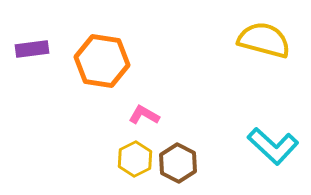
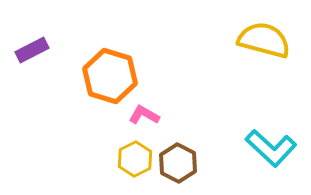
purple rectangle: moved 1 px down; rotated 20 degrees counterclockwise
orange hexagon: moved 8 px right, 15 px down; rotated 8 degrees clockwise
cyan L-shape: moved 2 px left, 2 px down
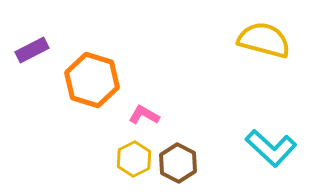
orange hexagon: moved 18 px left, 4 px down
yellow hexagon: moved 1 px left
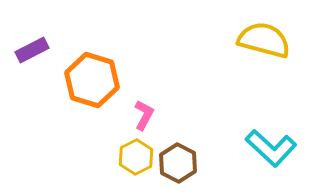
pink L-shape: rotated 88 degrees clockwise
yellow hexagon: moved 2 px right, 2 px up
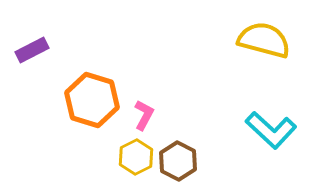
orange hexagon: moved 20 px down
cyan L-shape: moved 18 px up
brown hexagon: moved 2 px up
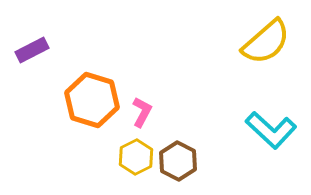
yellow semicircle: moved 2 px right, 2 px down; rotated 124 degrees clockwise
pink L-shape: moved 2 px left, 3 px up
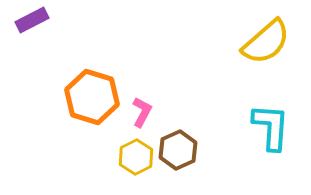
purple rectangle: moved 30 px up
orange hexagon: moved 3 px up
cyan L-shape: moved 3 px up; rotated 129 degrees counterclockwise
brown hexagon: moved 11 px up; rotated 9 degrees clockwise
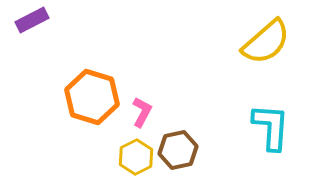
brown hexagon: rotated 12 degrees clockwise
